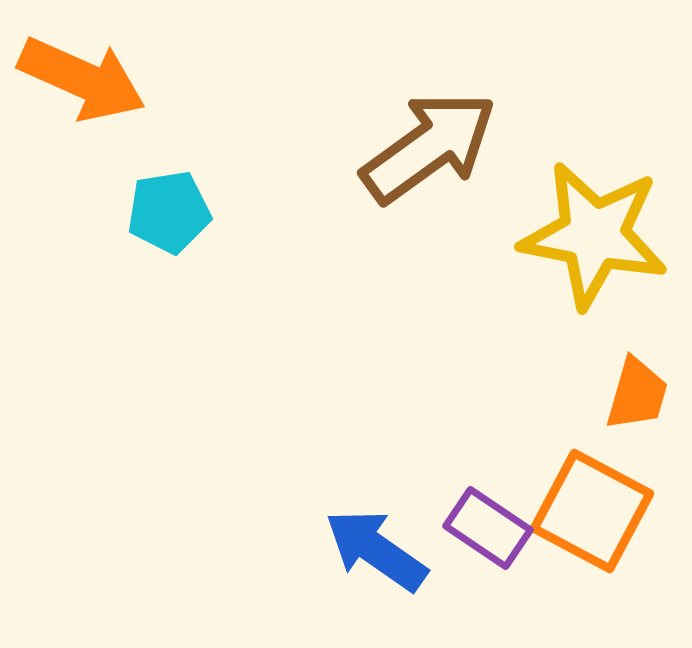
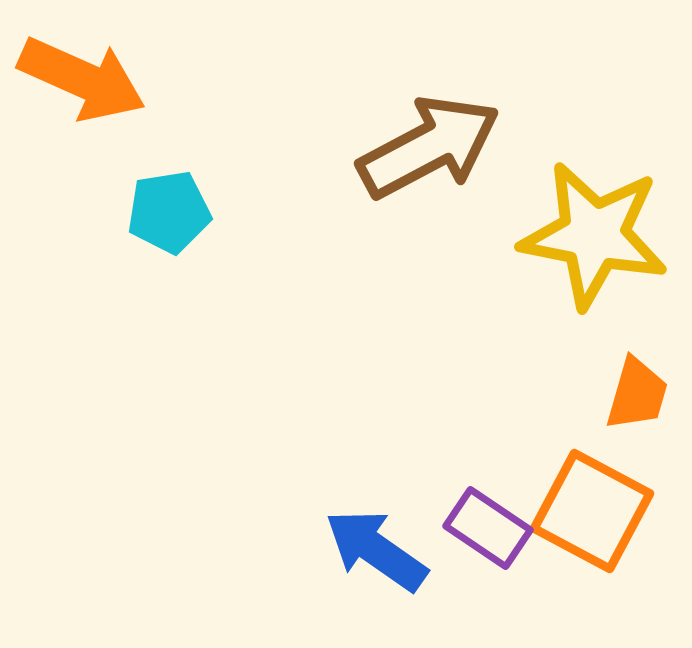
brown arrow: rotated 8 degrees clockwise
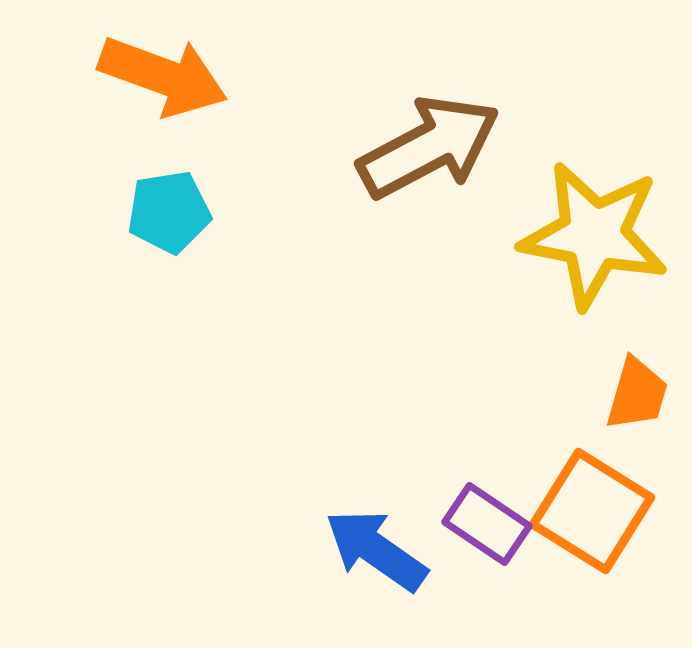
orange arrow: moved 81 px right, 3 px up; rotated 4 degrees counterclockwise
orange square: rotated 4 degrees clockwise
purple rectangle: moved 1 px left, 4 px up
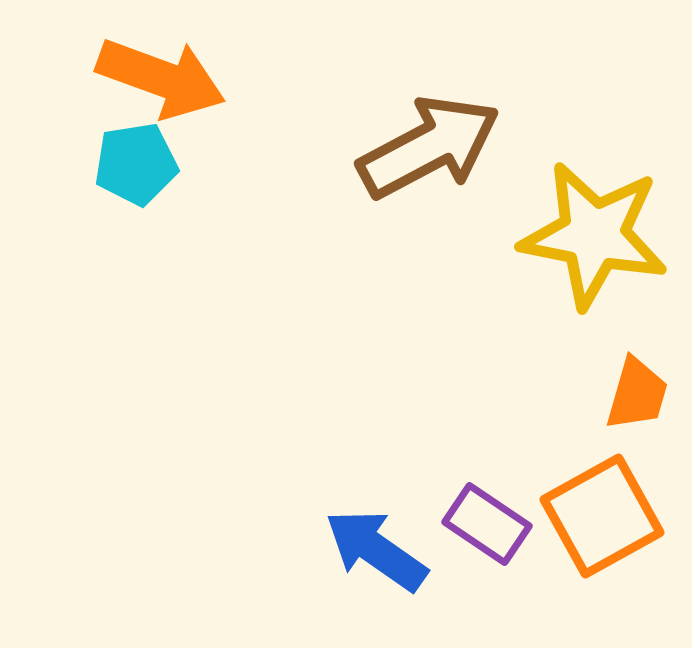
orange arrow: moved 2 px left, 2 px down
cyan pentagon: moved 33 px left, 48 px up
orange square: moved 10 px right, 5 px down; rotated 29 degrees clockwise
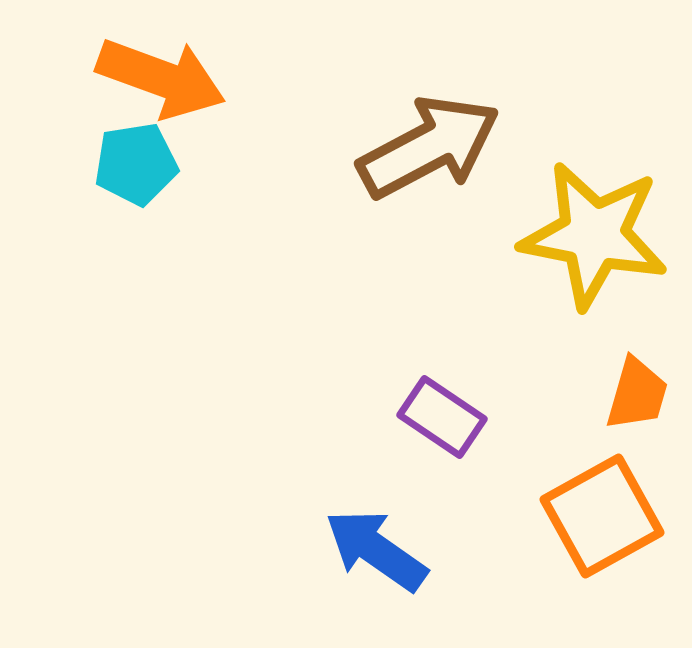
purple rectangle: moved 45 px left, 107 px up
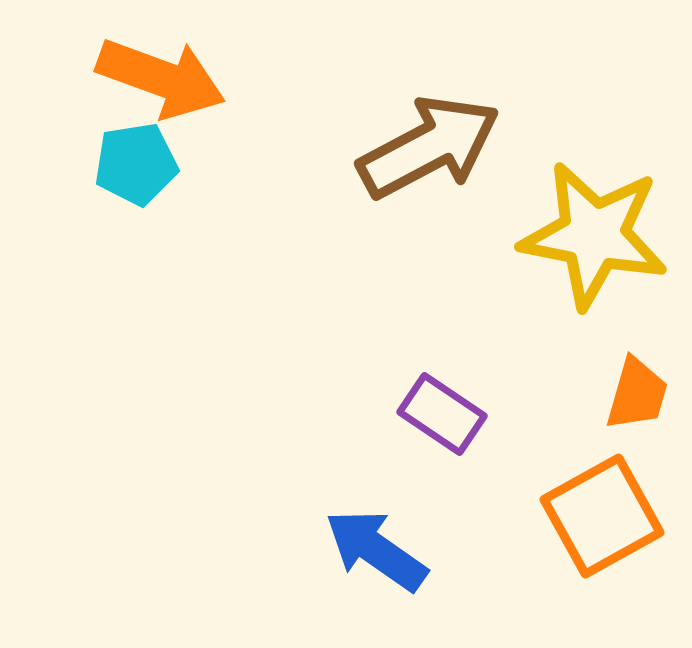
purple rectangle: moved 3 px up
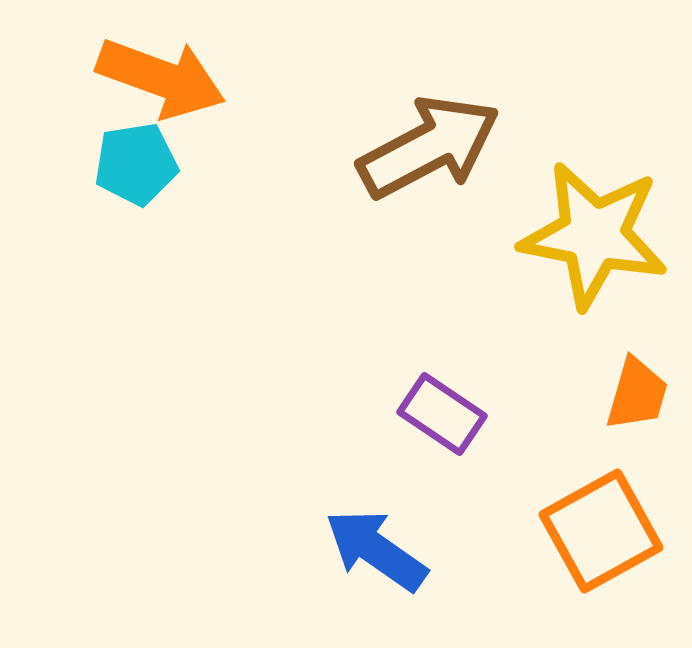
orange square: moved 1 px left, 15 px down
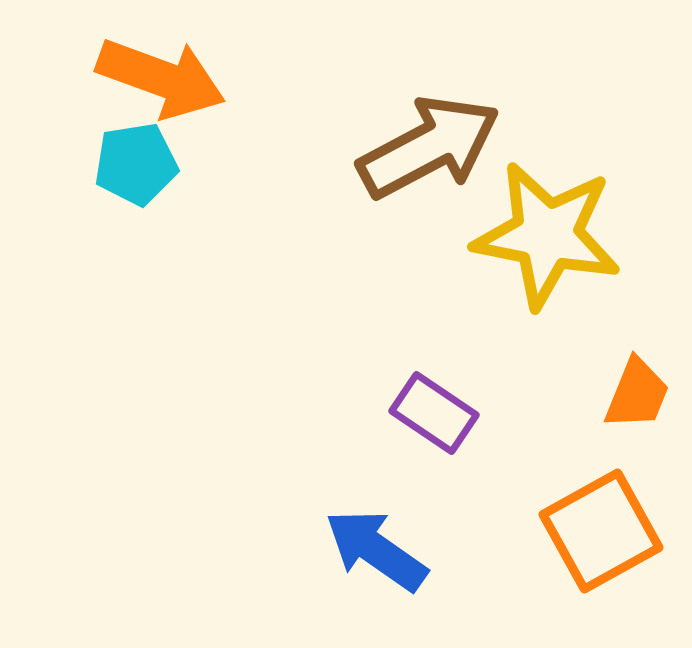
yellow star: moved 47 px left
orange trapezoid: rotated 6 degrees clockwise
purple rectangle: moved 8 px left, 1 px up
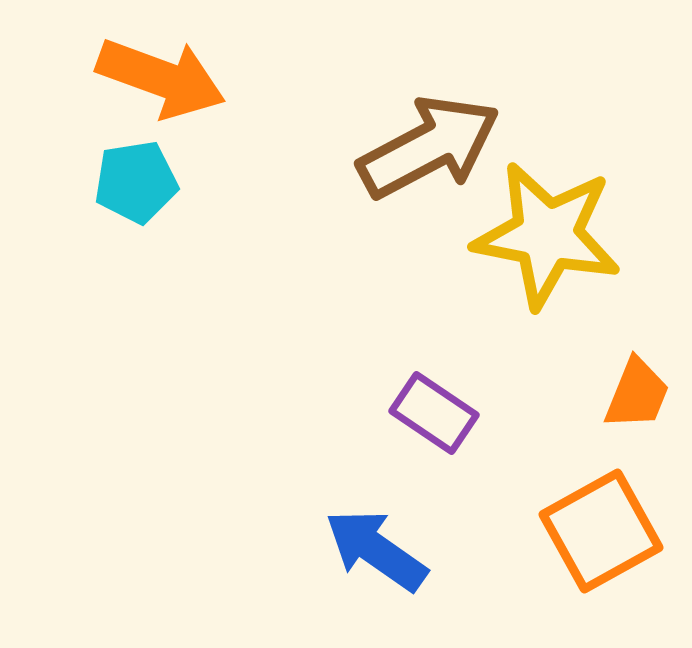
cyan pentagon: moved 18 px down
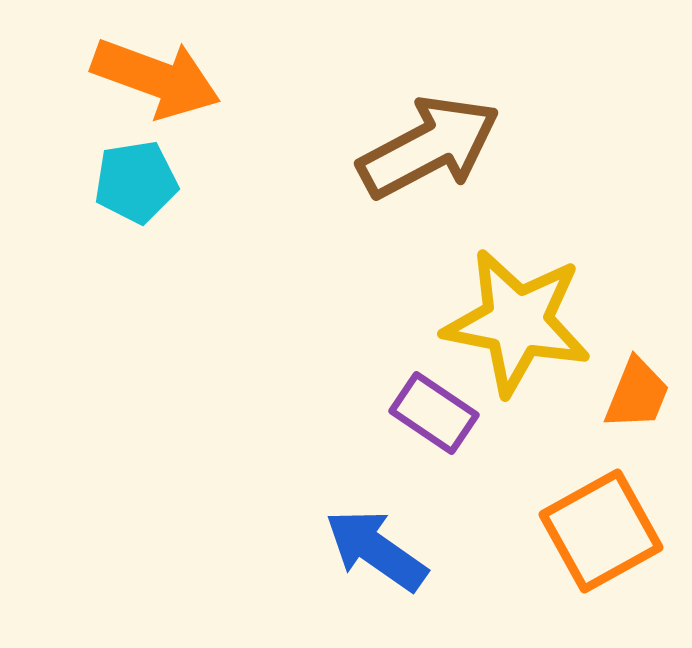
orange arrow: moved 5 px left
yellow star: moved 30 px left, 87 px down
